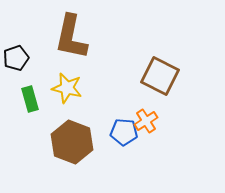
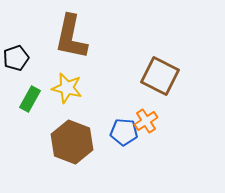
green rectangle: rotated 45 degrees clockwise
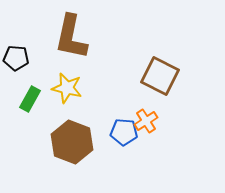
black pentagon: rotated 25 degrees clockwise
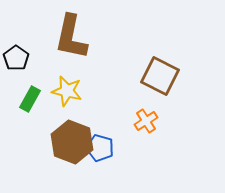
black pentagon: rotated 30 degrees clockwise
yellow star: moved 3 px down
blue pentagon: moved 24 px left, 16 px down; rotated 12 degrees clockwise
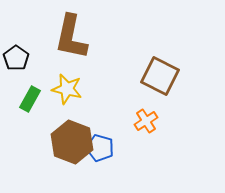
yellow star: moved 2 px up
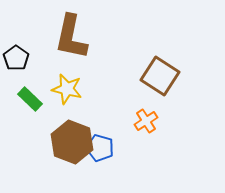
brown square: rotated 6 degrees clockwise
green rectangle: rotated 75 degrees counterclockwise
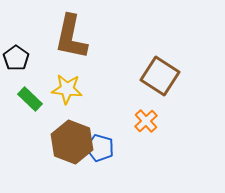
yellow star: rotated 8 degrees counterclockwise
orange cross: rotated 10 degrees counterclockwise
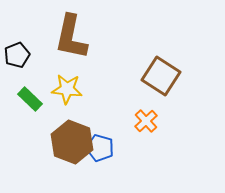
black pentagon: moved 1 px right, 3 px up; rotated 15 degrees clockwise
brown square: moved 1 px right
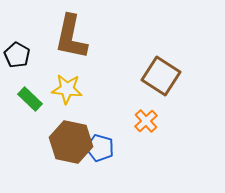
black pentagon: rotated 20 degrees counterclockwise
brown hexagon: moved 1 px left; rotated 9 degrees counterclockwise
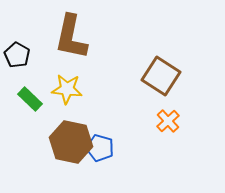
orange cross: moved 22 px right
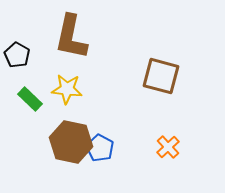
brown square: rotated 18 degrees counterclockwise
orange cross: moved 26 px down
blue pentagon: rotated 12 degrees clockwise
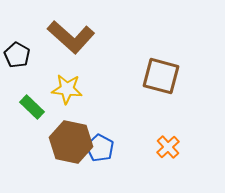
brown L-shape: rotated 60 degrees counterclockwise
green rectangle: moved 2 px right, 8 px down
